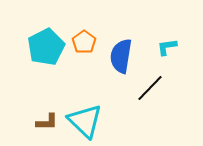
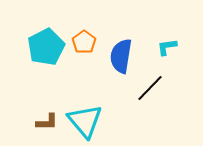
cyan triangle: rotated 6 degrees clockwise
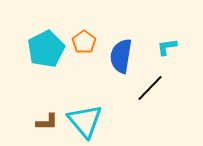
cyan pentagon: moved 2 px down
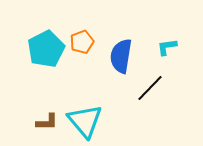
orange pentagon: moved 2 px left; rotated 15 degrees clockwise
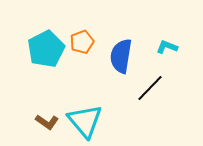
cyan L-shape: rotated 30 degrees clockwise
brown L-shape: rotated 35 degrees clockwise
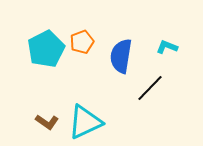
cyan triangle: moved 1 px down; rotated 45 degrees clockwise
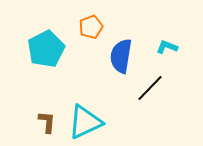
orange pentagon: moved 9 px right, 15 px up
brown L-shape: rotated 120 degrees counterclockwise
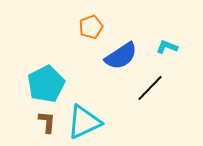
cyan pentagon: moved 35 px down
blue semicircle: rotated 132 degrees counterclockwise
cyan triangle: moved 1 px left
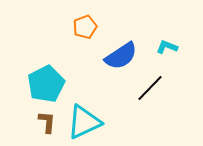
orange pentagon: moved 6 px left
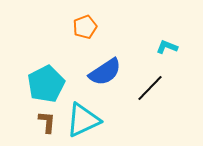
blue semicircle: moved 16 px left, 16 px down
cyan triangle: moved 1 px left, 2 px up
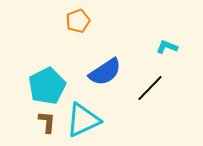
orange pentagon: moved 7 px left, 6 px up
cyan pentagon: moved 1 px right, 2 px down
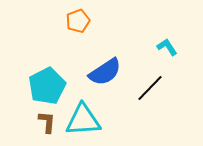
cyan L-shape: rotated 35 degrees clockwise
cyan triangle: rotated 21 degrees clockwise
